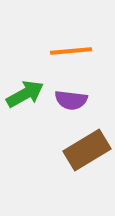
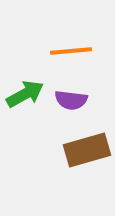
brown rectangle: rotated 15 degrees clockwise
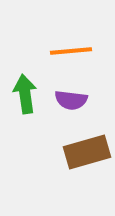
green arrow: rotated 69 degrees counterclockwise
brown rectangle: moved 2 px down
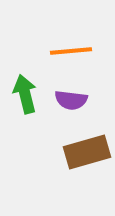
green arrow: rotated 6 degrees counterclockwise
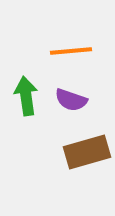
green arrow: moved 1 px right, 2 px down; rotated 6 degrees clockwise
purple semicircle: rotated 12 degrees clockwise
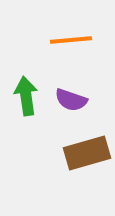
orange line: moved 11 px up
brown rectangle: moved 1 px down
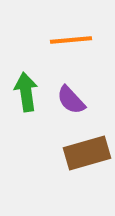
green arrow: moved 4 px up
purple semicircle: rotated 28 degrees clockwise
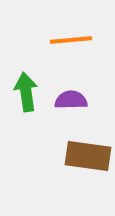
purple semicircle: rotated 132 degrees clockwise
brown rectangle: moved 1 px right, 3 px down; rotated 24 degrees clockwise
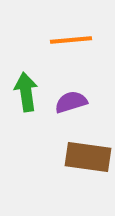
purple semicircle: moved 2 px down; rotated 16 degrees counterclockwise
brown rectangle: moved 1 px down
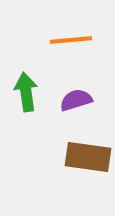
purple semicircle: moved 5 px right, 2 px up
